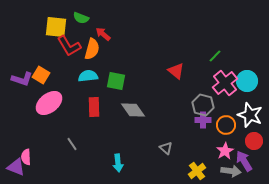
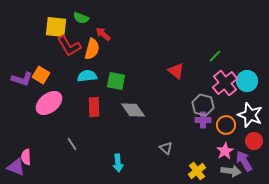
cyan semicircle: moved 1 px left
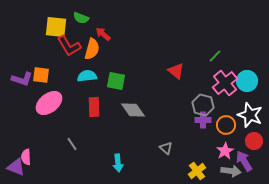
orange square: rotated 24 degrees counterclockwise
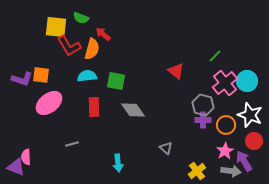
gray line: rotated 72 degrees counterclockwise
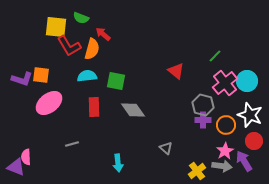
gray arrow: moved 9 px left, 5 px up
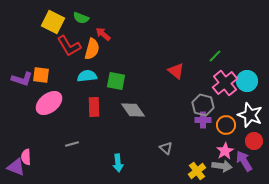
yellow square: moved 3 px left, 5 px up; rotated 20 degrees clockwise
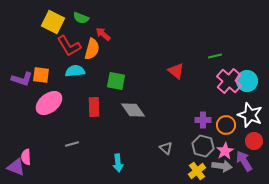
green line: rotated 32 degrees clockwise
cyan semicircle: moved 12 px left, 5 px up
pink cross: moved 4 px right, 2 px up; rotated 10 degrees counterclockwise
gray hexagon: moved 41 px down
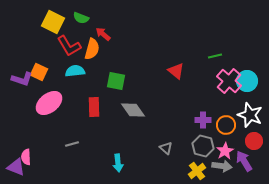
orange square: moved 2 px left, 3 px up; rotated 18 degrees clockwise
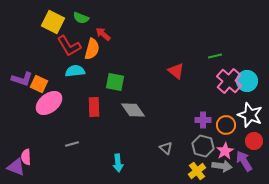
orange square: moved 12 px down
green square: moved 1 px left, 1 px down
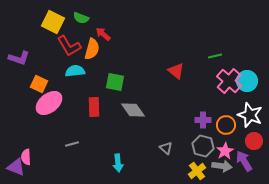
purple L-shape: moved 3 px left, 21 px up
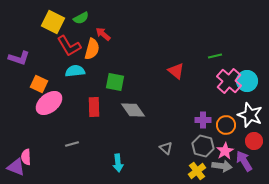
green semicircle: rotated 49 degrees counterclockwise
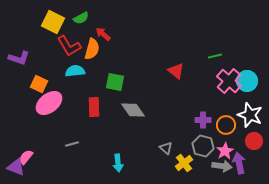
pink semicircle: rotated 42 degrees clockwise
purple arrow: moved 5 px left, 2 px down; rotated 20 degrees clockwise
yellow cross: moved 13 px left, 8 px up
